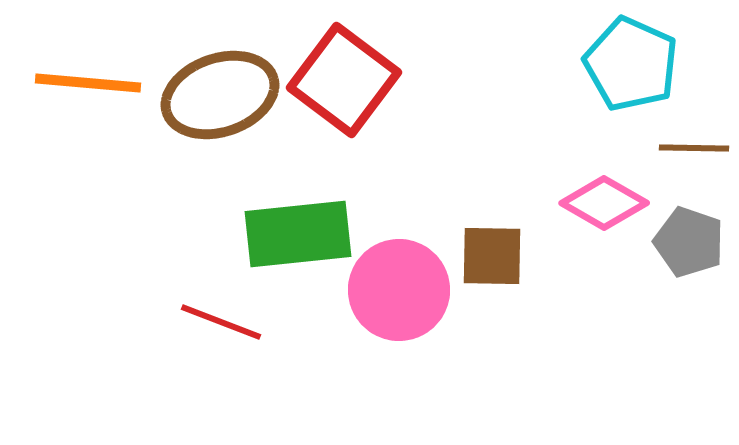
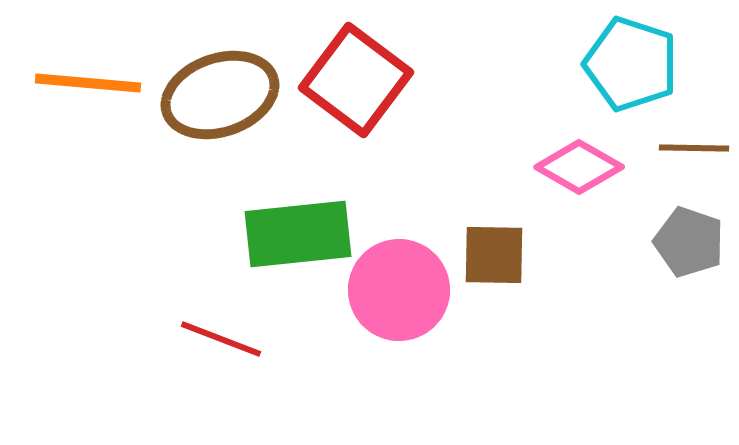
cyan pentagon: rotated 6 degrees counterclockwise
red square: moved 12 px right
pink diamond: moved 25 px left, 36 px up
brown square: moved 2 px right, 1 px up
red line: moved 17 px down
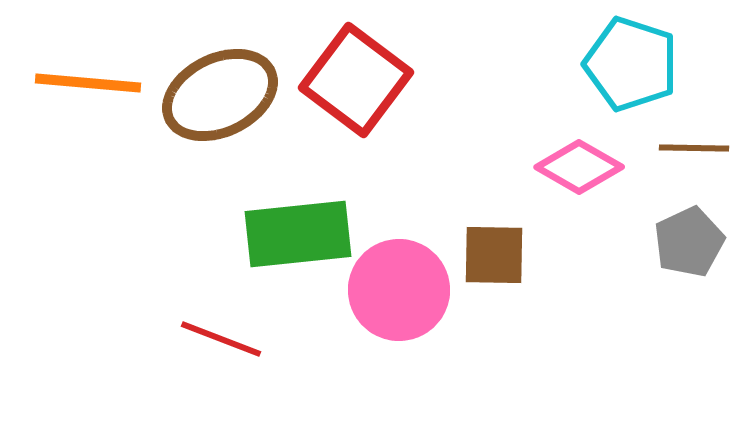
brown ellipse: rotated 7 degrees counterclockwise
gray pentagon: rotated 28 degrees clockwise
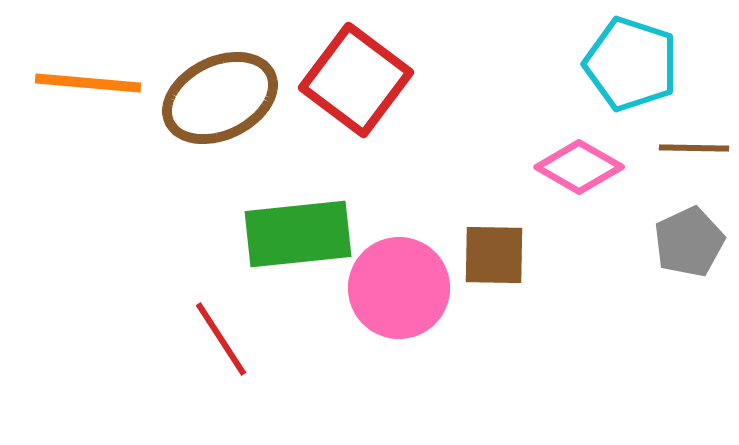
brown ellipse: moved 3 px down
pink circle: moved 2 px up
red line: rotated 36 degrees clockwise
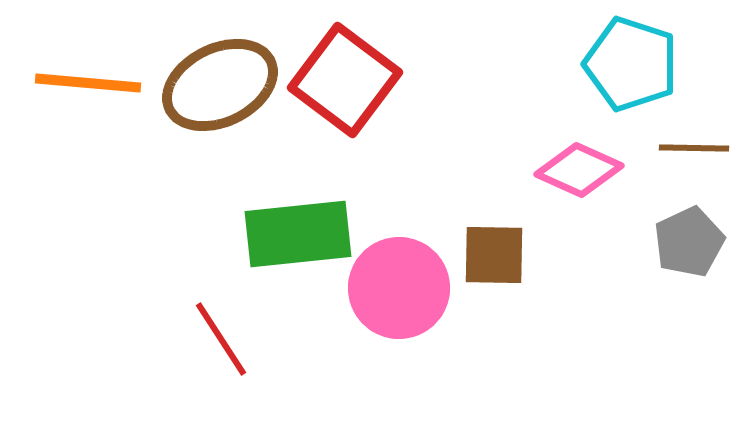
red square: moved 11 px left
brown ellipse: moved 13 px up
pink diamond: moved 3 px down; rotated 6 degrees counterclockwise
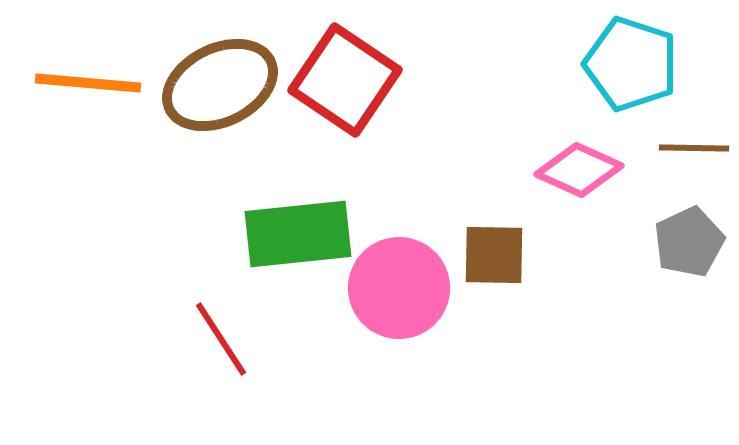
red square: rotated 3 degrees counterclockwise
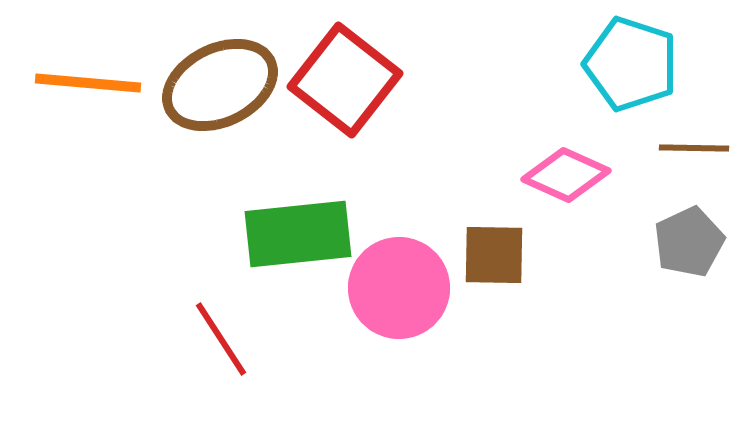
red square: rotated 4 degrees clockwise
pink diamond: moved 13 px left, 5 px down
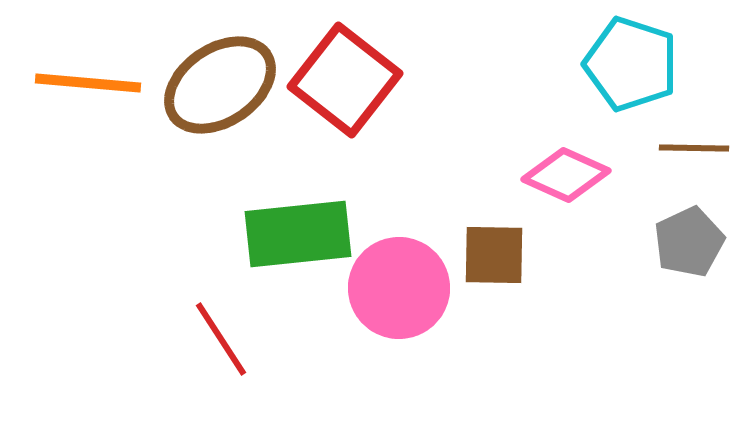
brown ellipse: rotated 8 degrees counterclockwise
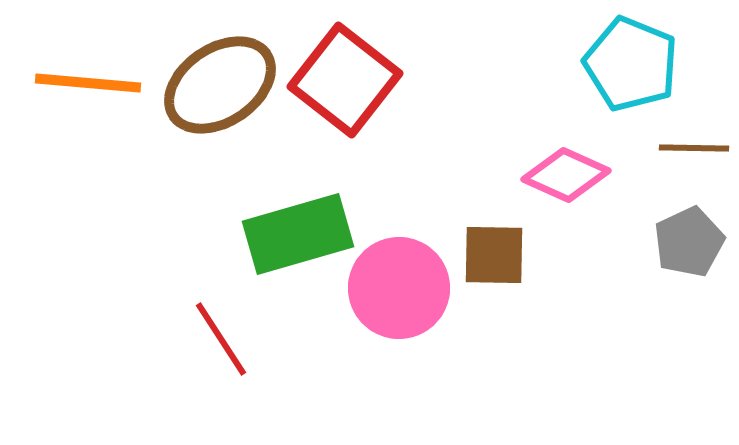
cyan pentagon: rotated 4 degrees clockwise
green rectangle: rotated 10 degrees counterclockwise
